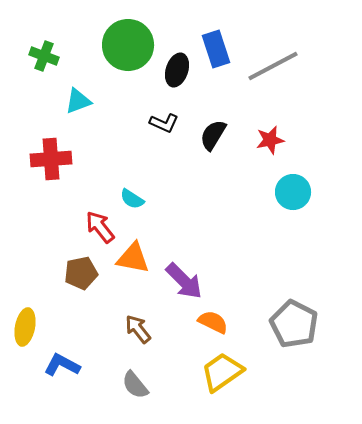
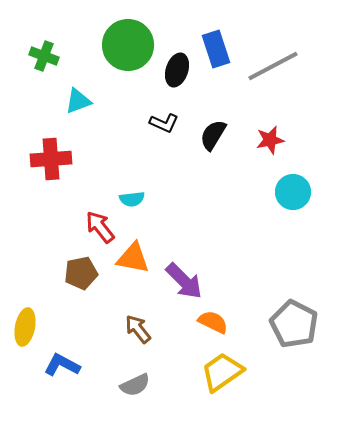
cyan semicircle: rotated 40 degrees counterclockwise
gray semicircle: rotated 76 degrees counterclockwise
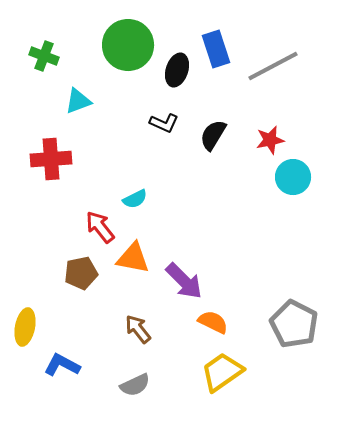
cyan circle: moved 15 px up
cyan semicircle: moved 3 px right; rotated 20 degrees counterclockwise
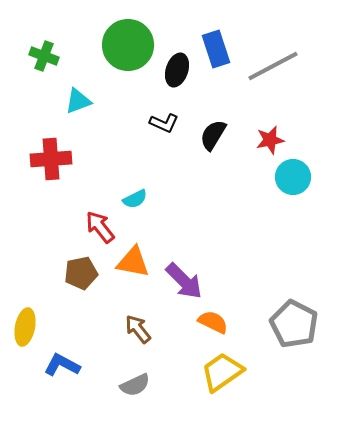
orange triangle: moved 4 px down
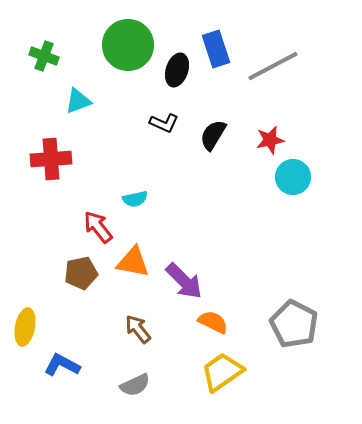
cyan semicircle: rotated 15 degrees clockwise
red arrow: moved 2 px left
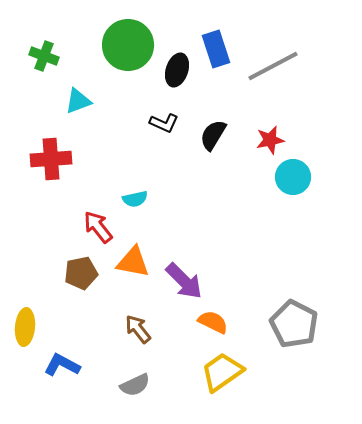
yellow ellipse: rotated 6 degrees counterclockwise
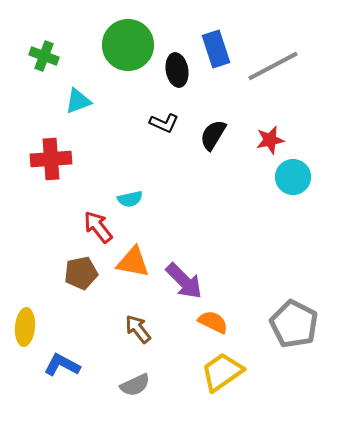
black ellipse: rotated 28 degrees counterclockwise
cyan semicircle: moved 5 px left
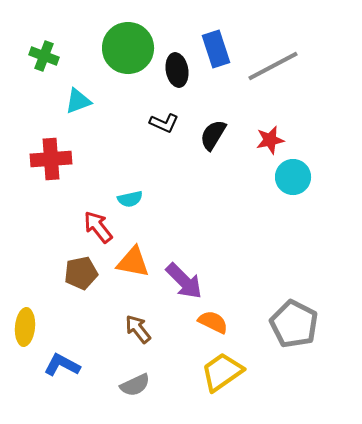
green circle: moved 3 px down
